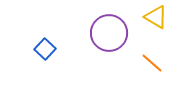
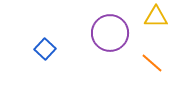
yellow triangle: rotated 30 degrees counterclockwise
purple circle: moved 1 px right
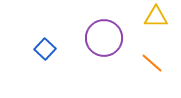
purple circle: moved 6 px left, 5 px down
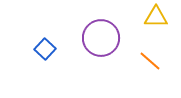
purple circle: moved 3 px left
orange line: moved 2 px left, 2 px up
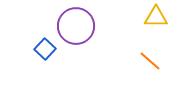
purple circle: moved 25 px left, 12 px up
